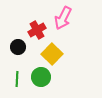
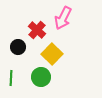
red cross: rotated 18 degrees counterclockwise
green line: moved 6 px left, 1 px up
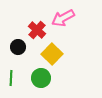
pink arrow: rotated 35 degrees clockwise
green circle: moved 1 px down
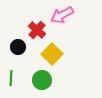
pink arrow: moved 1 px left, 3 px up
green circle: moved 1 px right, 2 px down
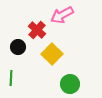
green circle: moved 28 px right, 4 px down
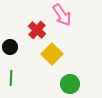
pink arrow: rotated 95 degrees counterclockwise
black circle: moved 8 px left
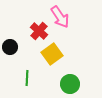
pink arrow: moved 2 px left, 2 px down
red cross: moved 2 px right, 1 px down
yellow square: rotated 10 degrees clockwise
green line: moved 16 px right
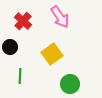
red cross: moved 16 px left, 10 px up
green line: moved 7 px left, 2 px up
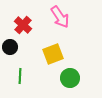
red cross: moved 4 px down
yellow square: moved 1 px right; rotated 15 degrees clockwise
green circle: moved 6 px up
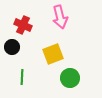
pink arrow: rotated 20 degrees clockwise
red cross: rotated 18 degrees counterclockwise
black circle: moved 2 px right
green line: moved 2 px right, 1 px down
